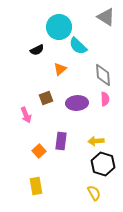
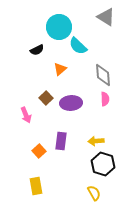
brown square: rotated 24 degrees counterclockwise
purple ellipse: moved 6 px left
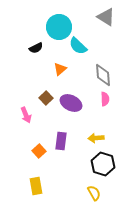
black semicircle: moved 1 px left, 2 px up
purple ellipse: rotated 30 degrees clockwise
yellow arrow: moved 3 px up
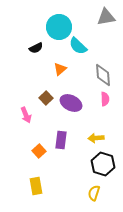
gray triangle: rotated 42 degrees counterclockwise
purple rectangle: moved 1 px up
yellow semicircle: rotated 133 degrees counterclockwise
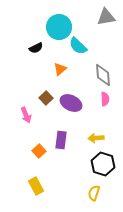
yellow rectangle: rotated 18 degrees counterclockwise
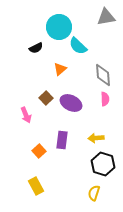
purple rectangle: moved 1 px right
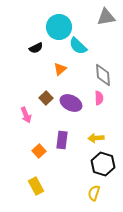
pink semicircle: moved 6 px left, 1 px up
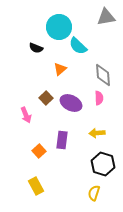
black semicircle: rotated 48 degrees clockwise
yellow arrow: moved 1 px right, 5 px up
